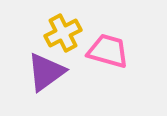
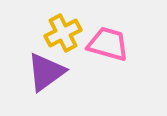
pink trapezoid: moved 7 px up
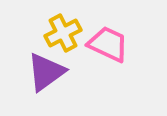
pink trapezoid: rotated 9 degrees clockwise
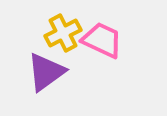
pink trapezoid: moved 6 px left, 4 px up
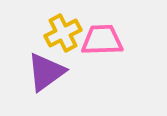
pink trapezoid: rotated 27 degrees counterclockwise
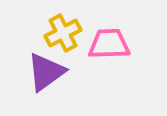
pink trapezoid: moved 7 px right, 4 px down
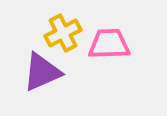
purple triangle: moved 4 px left; rotated 12 degrees clockwise
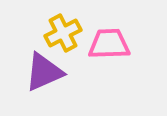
purple triangle: moved 2 px right
